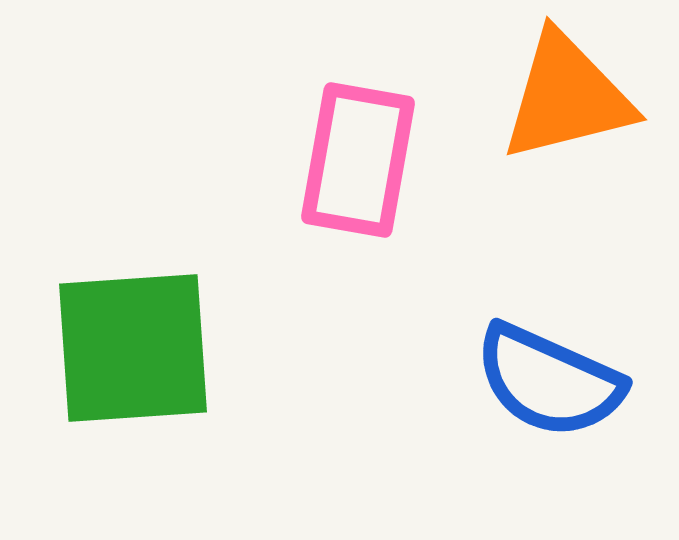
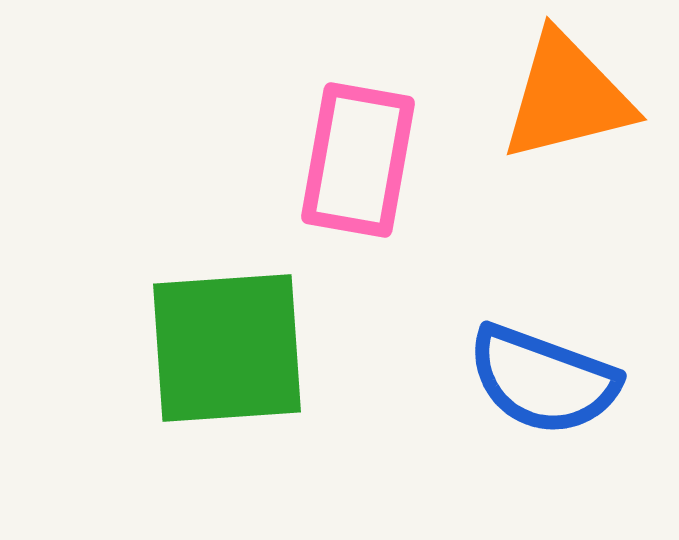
green square: moved 94 px right
blue semicircle: moved 6 px left, 1 px up; rotated 4 degrees counterclockwise
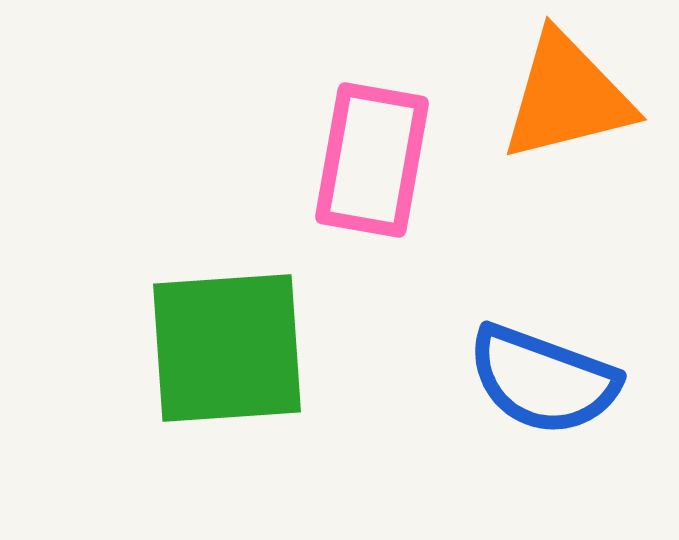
pink rectangle: moved 14 px right
